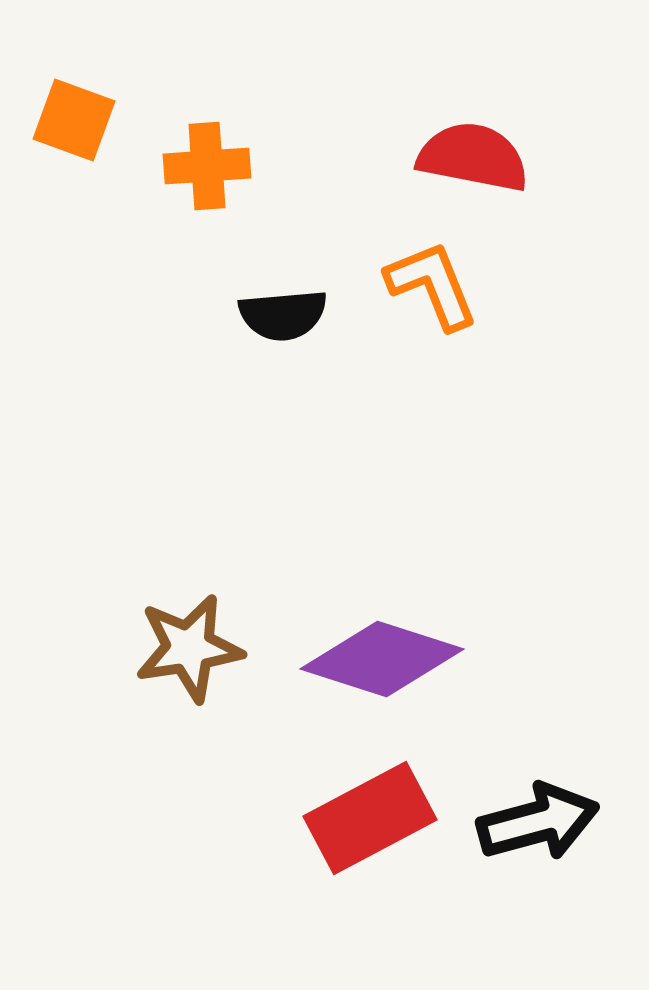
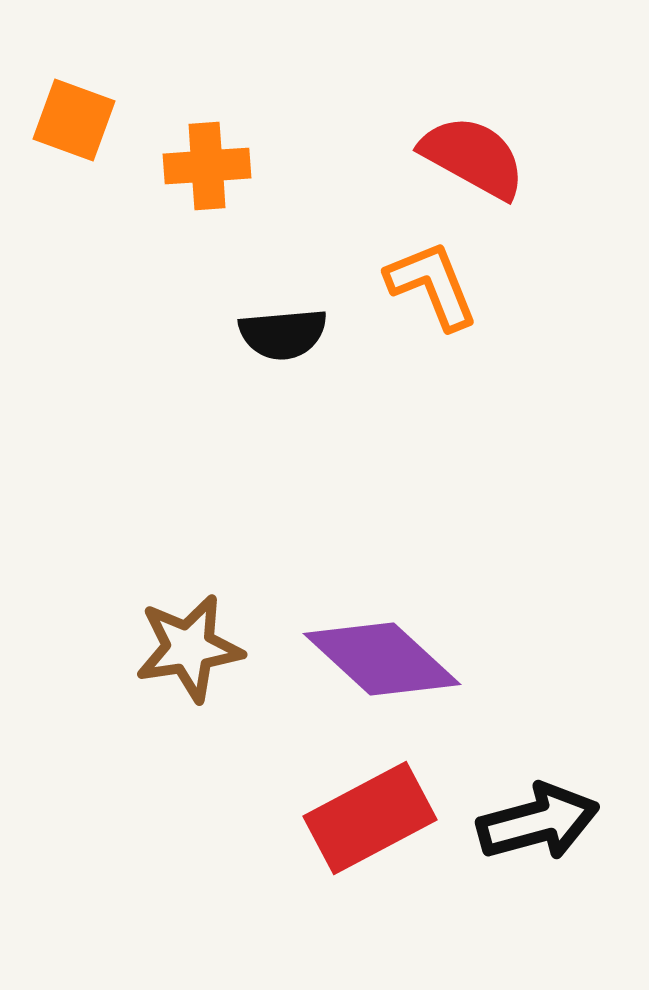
red semicircle: rotated 18 degrees clockwise
black semicircle: moved 19 px down
purple diamond: rotated 25 degrees clockwise
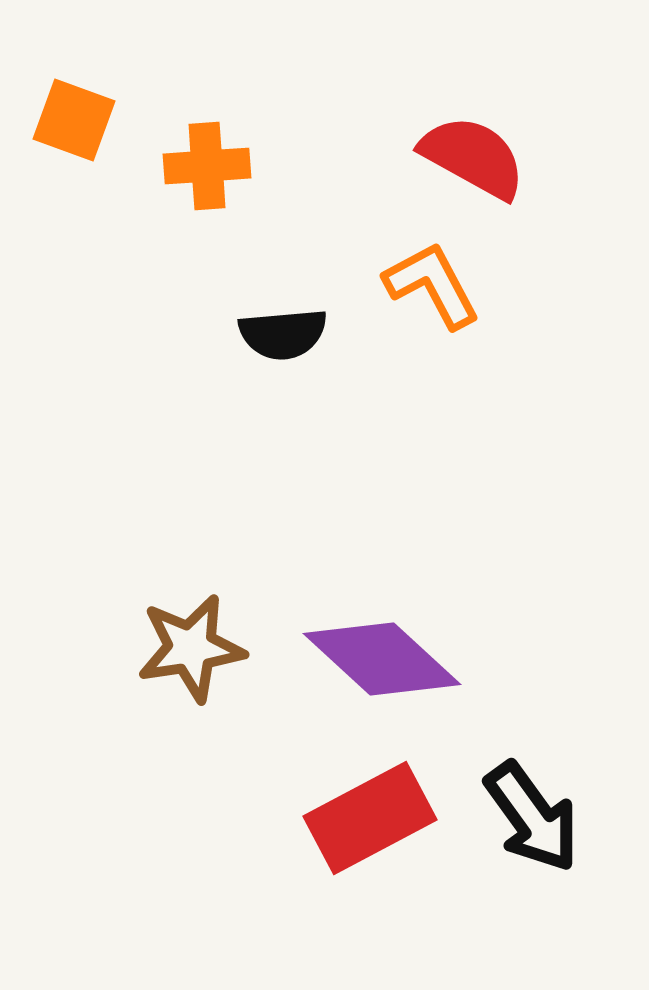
orange L-shape: rotated 6 degrees counterclockwise
brown star: moved 2 px right
black arrow: moved 6 px left, 5 px up; rotated 69 degrees clockwise
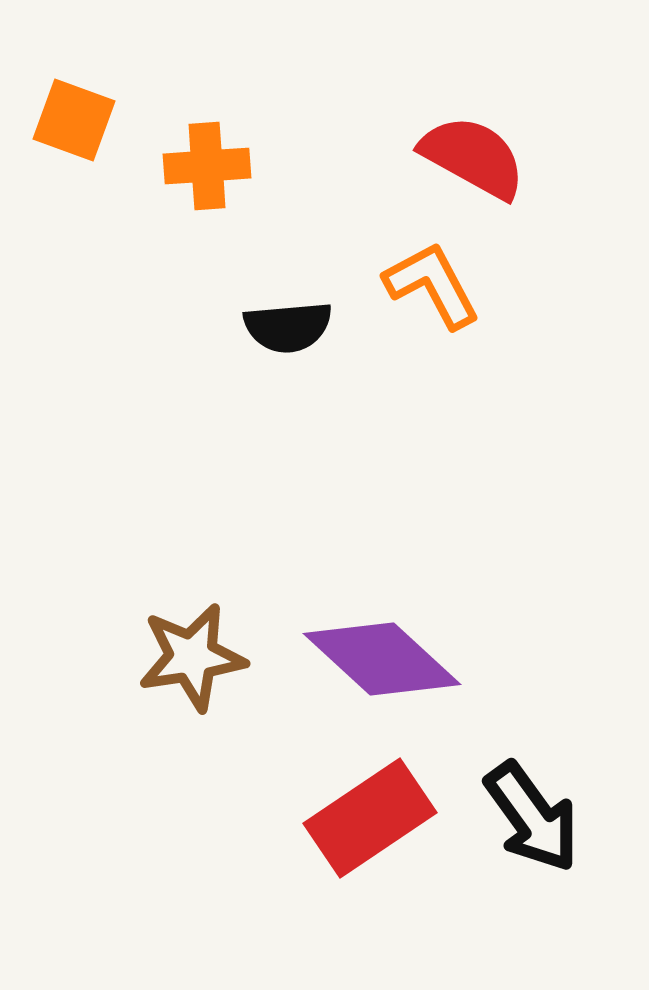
black semicircle: moved 5 px right, 7 px up
brown star: moved 1 px right, 9 px down
red rectangle: rotated 6 degrees counterclockwise
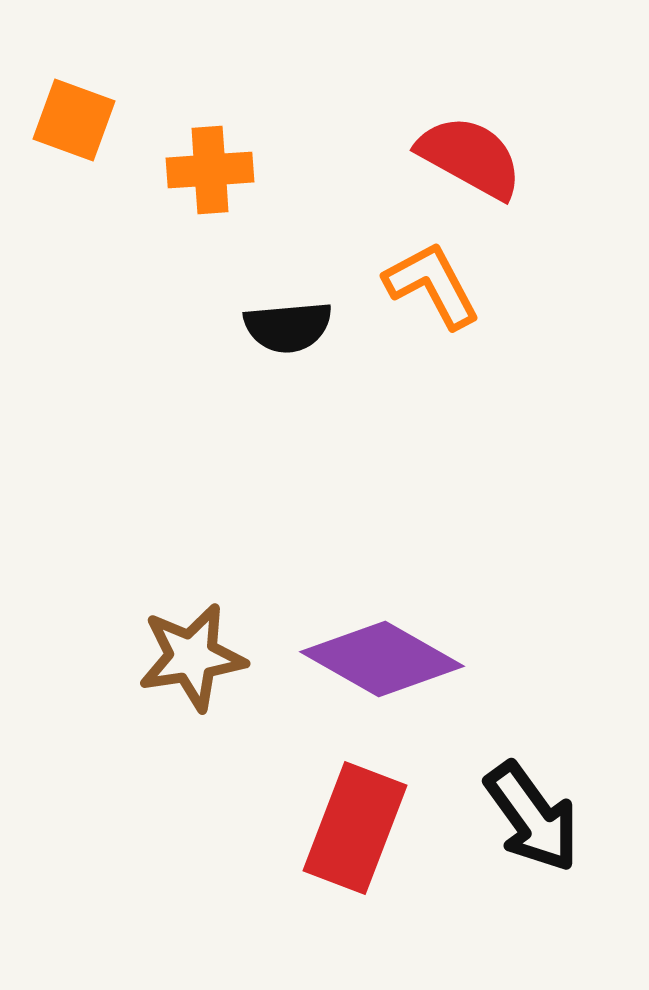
red semicircle: moved 3 px left
orange cross: moved 3 px right, 4 px down
purple diamond: rotated 13 degrees counterclockwise
red rectangle: moved 15 px left, 10 px down; rotated 35 degrees counterclockwise
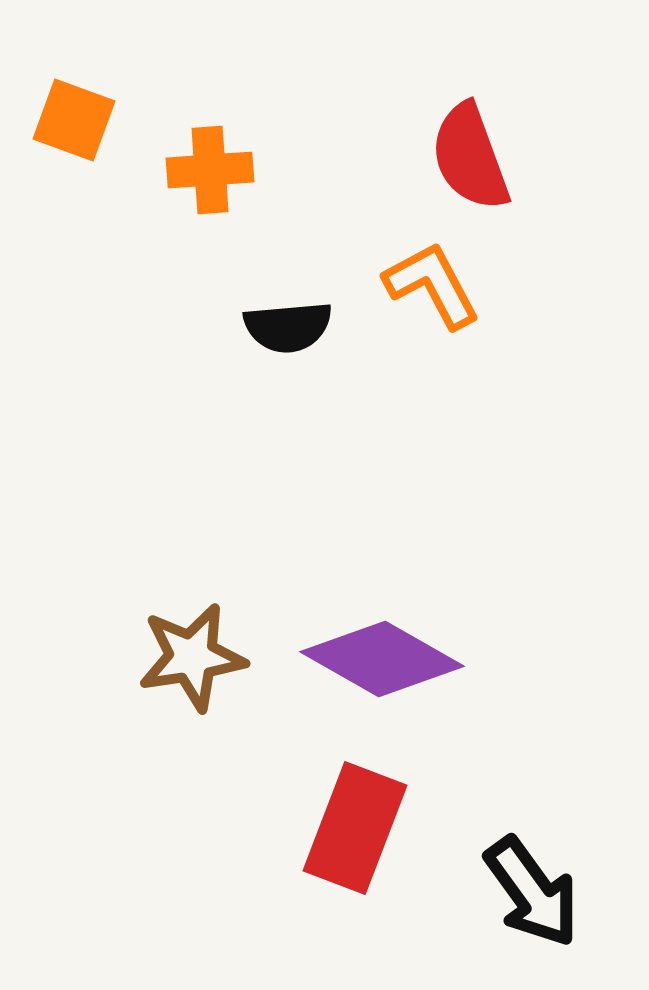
red semicircle: rotated 139 degrees counterclockwise
black arrow: moved 75 px down
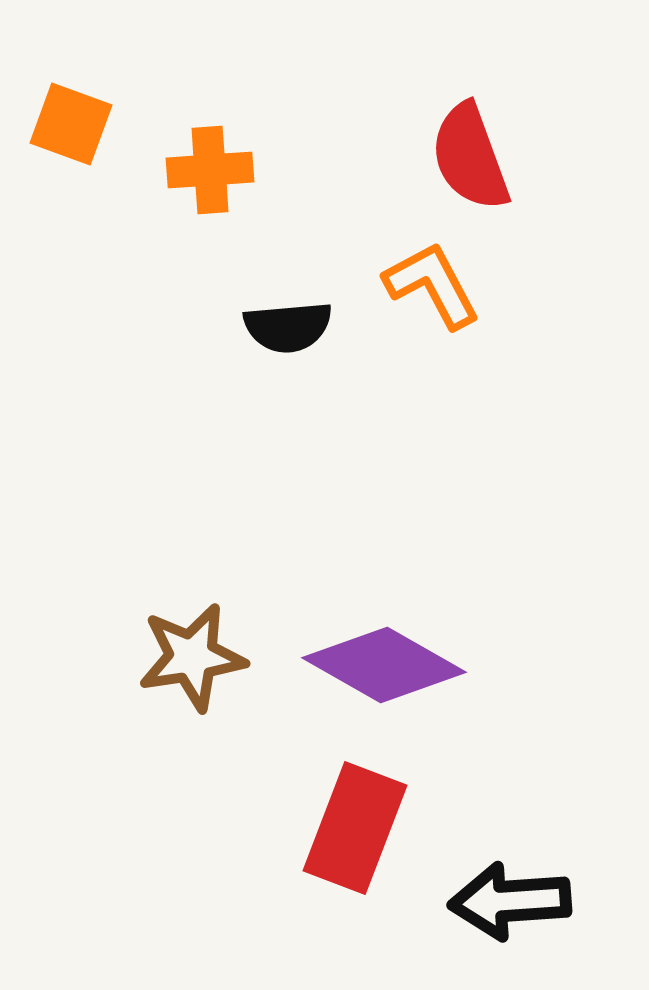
orange square: moved 3 px left, 4 px down
purple diamond: moved 2 px right, 6 px down
black arrow: moved 22 px left, 9 px down; rotated 122 degrees clockwise
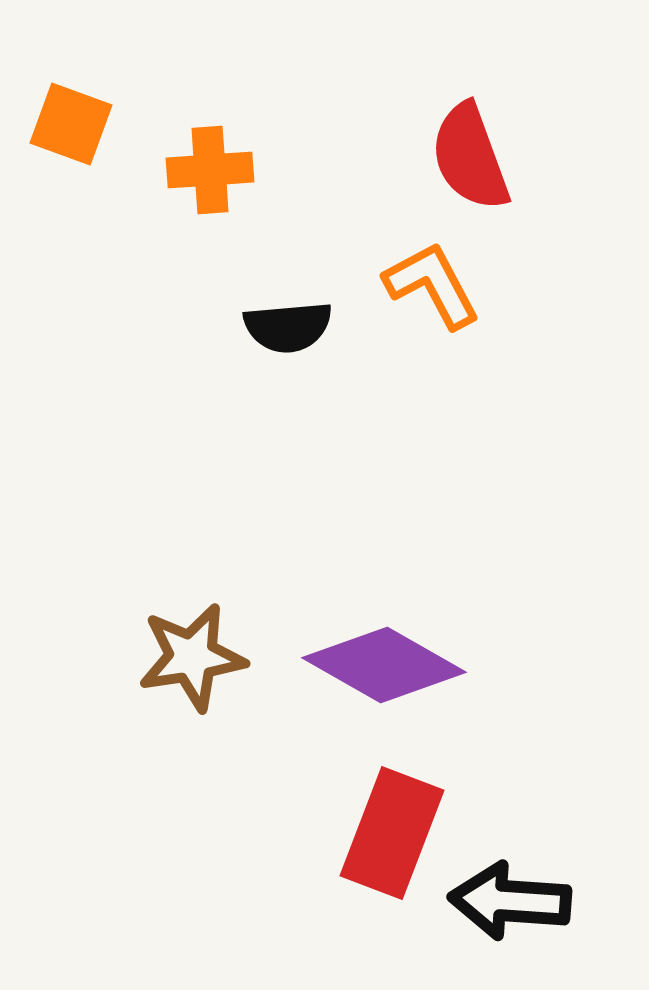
red rectangle: moved 37 px right, 5 px down
black arrow: rotated 8 degrees clockwise
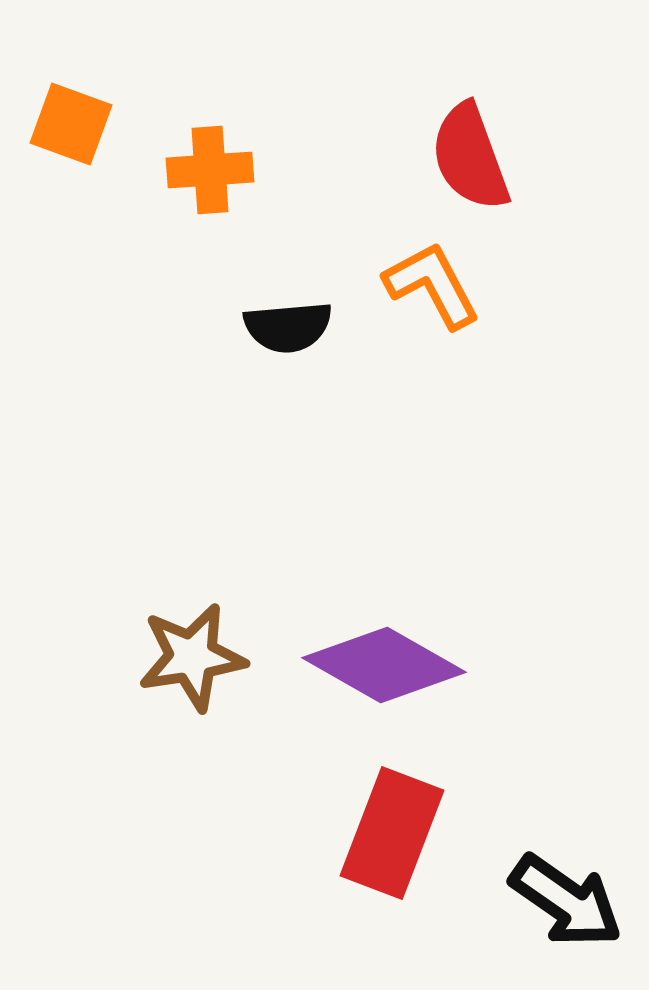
black arrow: moved 56 px right; rotated 149 degrees counterclockwise
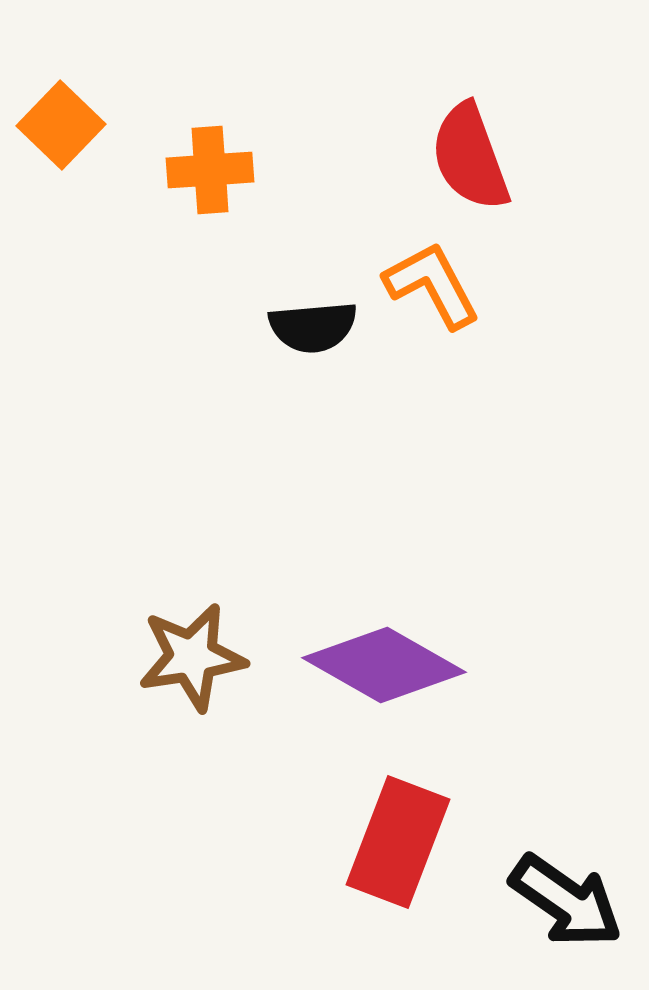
orange square: moved 10 px left, 1 px down; rotated 24 degrees clockwise
black semicircle: moved 25 px right
red rectangle: moved 6 px right, 9 px down
